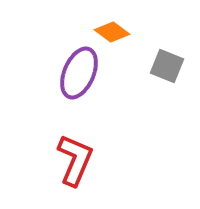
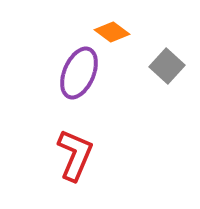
gray square: rotated 20 degrees clockwise
red L-shape: moved 5 px up
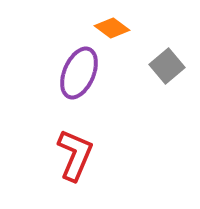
orange diamond: moved 4 px up
gray square: rotated 8 degrees clockwise
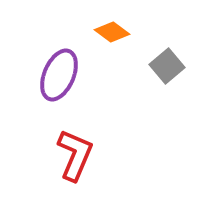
orange diamond: moved 4 px down
purple ellipse: moved 20 px left, 2 px down
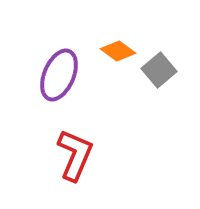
orange diamond: moved 6 px right, 19 px down
gray square: moved 8 px left, 4 px down
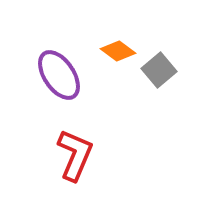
purple ellipse: rotated 57 degrees counterclockwise
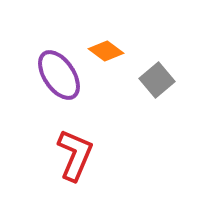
orange diamond: moved 12 px left
gray square: moved 2 px left, 10 px down
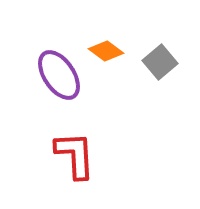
gray square: moved 3 px right, 18 px up
red L-shape: rotated 26 degrees counterclockwise
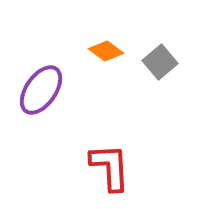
purple ellipse: moved 18 px left, 15 px down; rotated 69 degrees clockwise
red L-shape: moved 35 px right, 12 px down
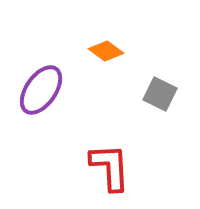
gray square: moved 32 px down; rotated 24 degrees counterclockwise
